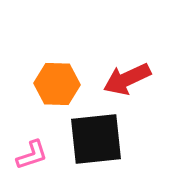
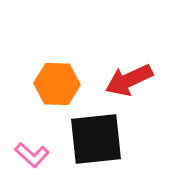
red arrow: moved 2 px right, 1 px down
pink L-shape: rotated 60 degrees clockwise
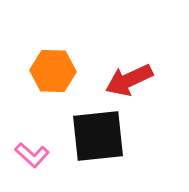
orange hexagon: moved 4 px left, 13 px up
black square: moved 2 px right, 3 px up
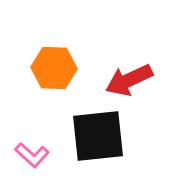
orange hexagon: moved 1 px right, 3 px up
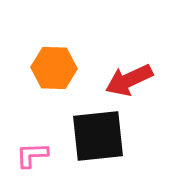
pink L-shape: rotated 136 degrees clockwise
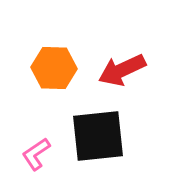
red arrow: moved 7 px left, 10 px up
pink L-shape: moved 4 px right, 1 px up; rotated 32 degrees counterclockwise
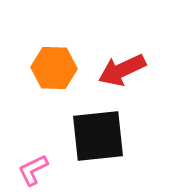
pink L-shape: moved 3 px left, 16 px down; rotated 8 degrees clockwise
